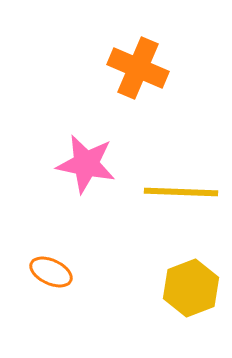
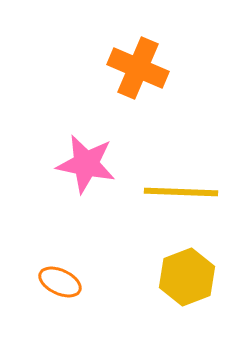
orange ellipse: moved 9 px right, 10 px down
yellow hexagon: moved 4 px left, 11 px up
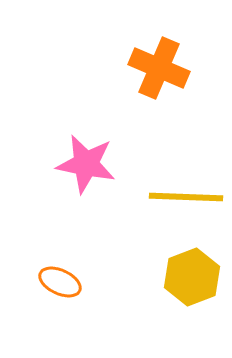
orange cross: moved 21 px right
yellow line: moved 5 px right, 5 px down
yellow hexagon: moved 5 px right
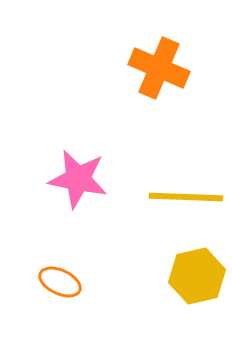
pink star: moved 8 px left, 15 px down
yellow hexagon: moved 5 px right, 1 px up; rotated 8 degrees clockwise
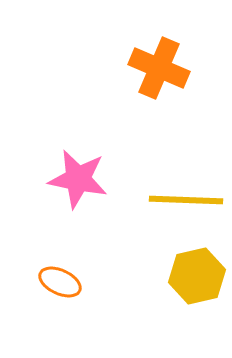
yellow line: moved 3 px down
